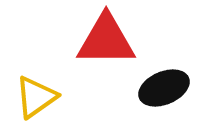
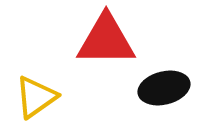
black ellipse: rotated 9 degrees clockwise
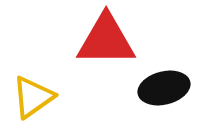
yellow triangle: moved 3 px left
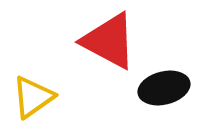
red triangle: moved 3 px right, 1 px down; rotated 28 degrees clockwise
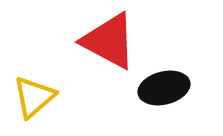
yellow triangle: moved 1 px right; rotated 6 degrees counterclockwise
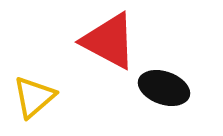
black ellipse: rotated 33 degrees clockwise
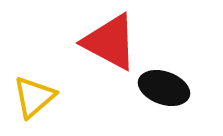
red triangle: moved 1 px right, 1 px down
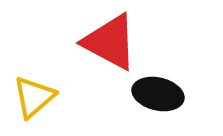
black ellipse: moved 6 px left, 6 px down; rotated 6 degrees counterclockwise
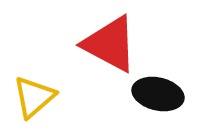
red triangle: moved 2 px down
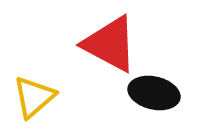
black ellipse: moved 4 px left, 1 px up
